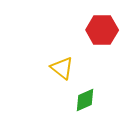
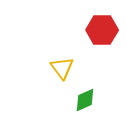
yellow triangle: rotated 15 degrees clockwise
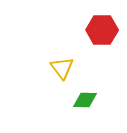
green diamond: rotated 25 degrees clockwise
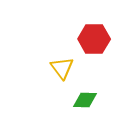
red hexagon: moved 8 px left, 9 px down
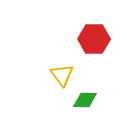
yellow triangle: moved 7 px down
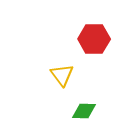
green diamond: moved 1 px left, 11 px down
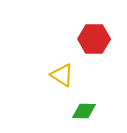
yellow triangle: rotated 20 degrees counterclockwise
